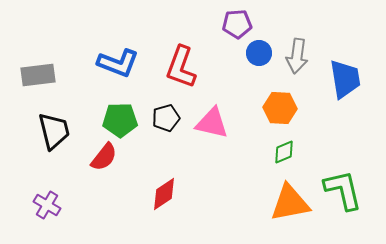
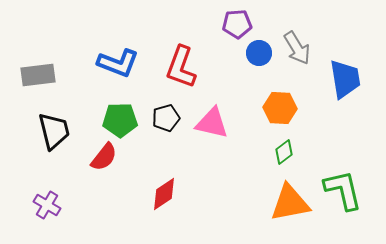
gray arrow: moved 8 px up; rotated 40 degrees counterclockwise
green diamond: rotated 15 degrees counterclockwise
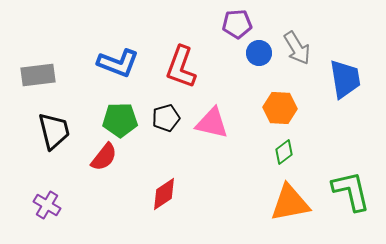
green L-shape: moved 8 px right, 1 px down
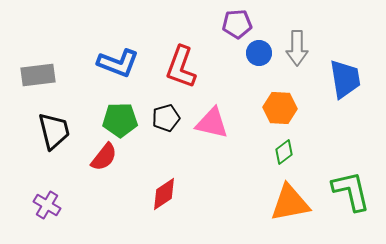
gray arrow: rotated 32 degrees clockwise
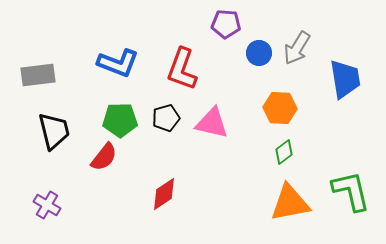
purple pentagon: moved 11 px left; rotated 8 degrees clockwise
gray arrow: rotated 32 degrees clockwise
red L-shape: moved 1 px right, 2 px down
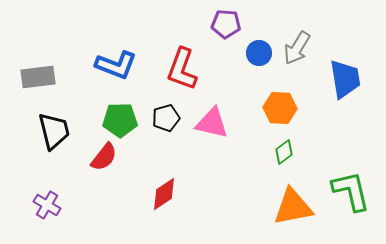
blue L-shape: moved 2 px left, 2 px down
gray rectangle: moved 2 px down
orange triangle: moved 3 px right, 4 px down
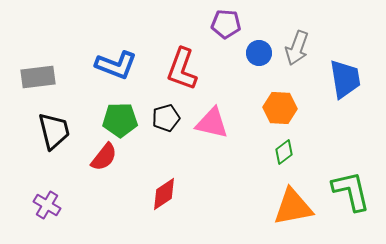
gray arrow: rotated 12 degrees counterclockwise
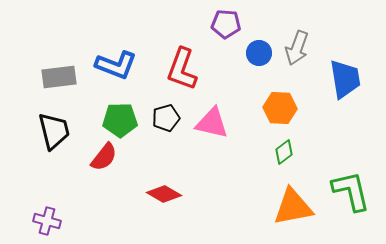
gray rectangle: moved 21 px right
red diamond: rotated 64 degrees clockwise
purple cross: moved 16 px down; rotated 16 degrees counterclockwise
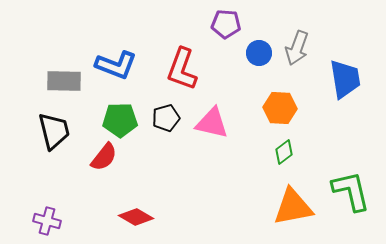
gray rectangle: moved 5 px right, 4 px down; rotated 8 degrees clockwise
red diamond: moved 28 px left, 23 px down
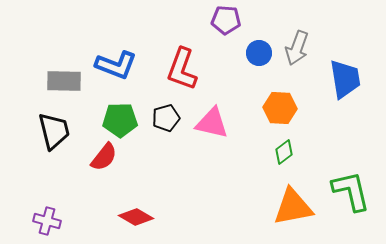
purple pentagon: moved 4 px up
